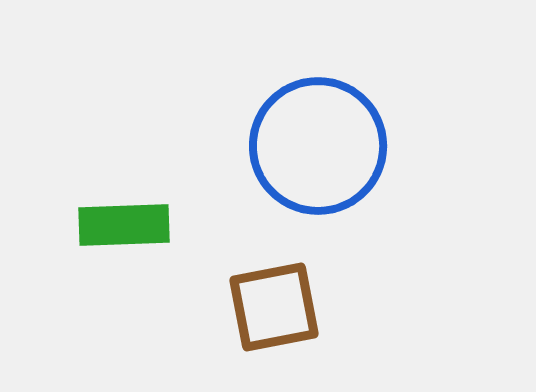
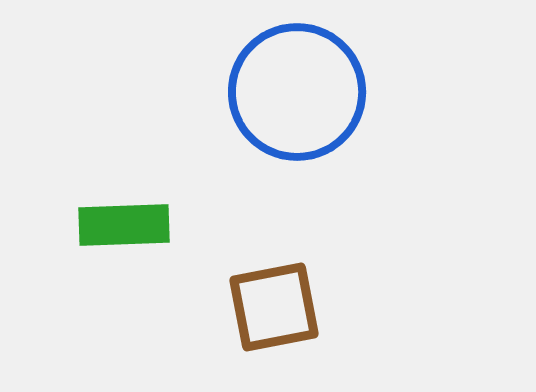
blue circle: moved 21 px left, 54 px up
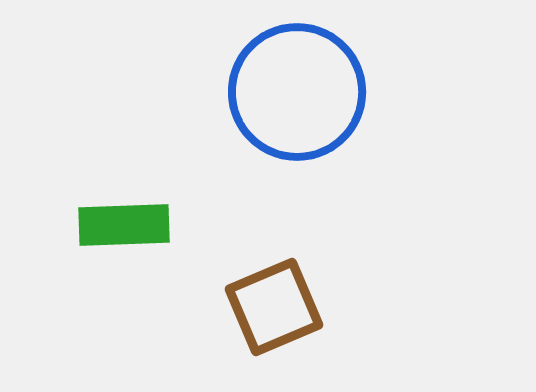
brown square: rotated 12 degrees counterclockwise
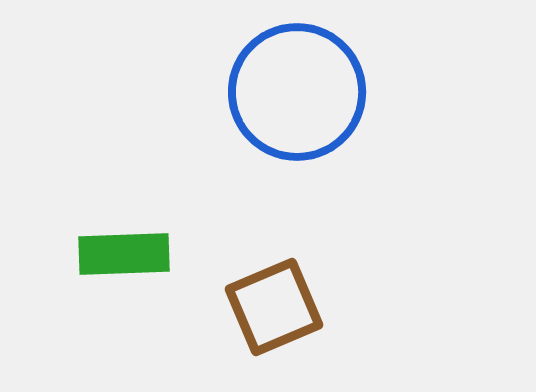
green rectangle: moved 29 px down
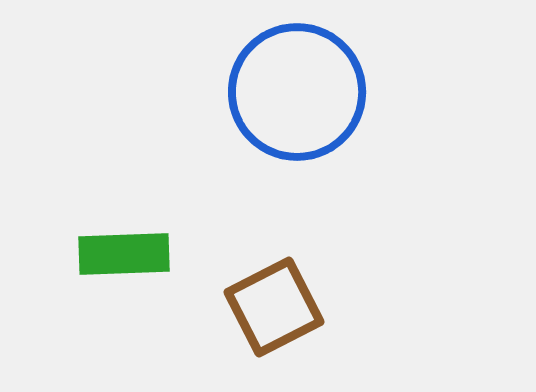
brown square: rotated 4 degrees counterclockwise
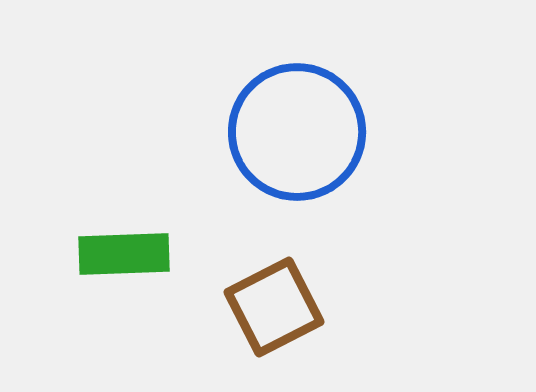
blue circle: moved 40 px down
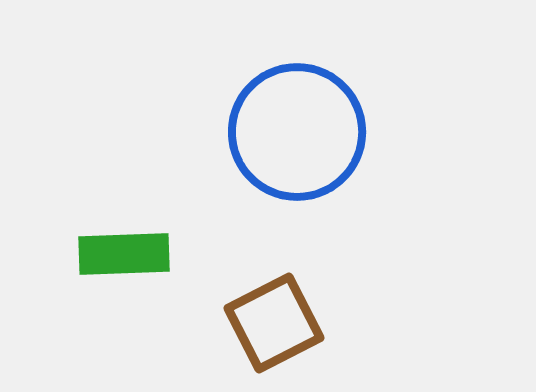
brown square: moved 16 px down
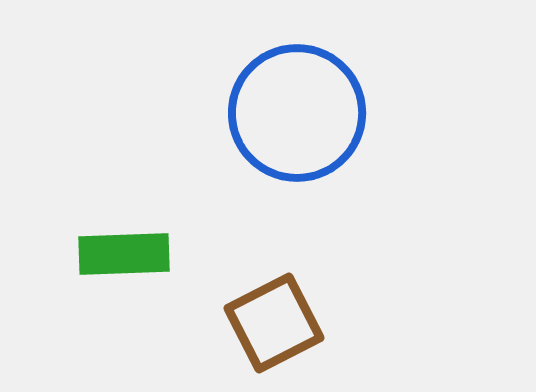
blue circle: moved 19 px up
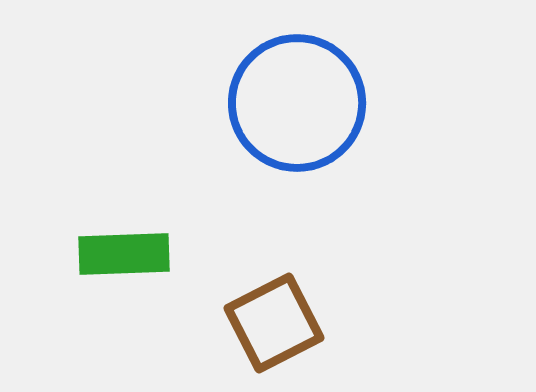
blue circle: moved 10 px up
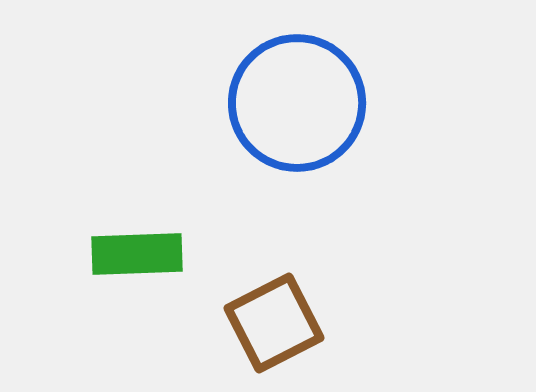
green rectangle: moved 13 px right
